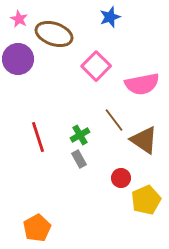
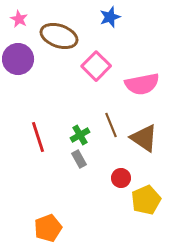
brown ellipse: moved 5 px right, 2 px down
brown line: moved 3 px left, 5 px down; rotated 15 degrees clockwise
brown triangle: moved 2 px up
orange pentagon: moved 11 px right; rotated 8 degrees clockwise
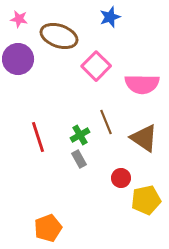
pink star: rotated 18 degrees counterclockwise
pink semicircle: rotated 12 degrees clockwise
brown line: moved 5 px left, 3 px up
yellow pentagon: rotated 12 degrees clockwise
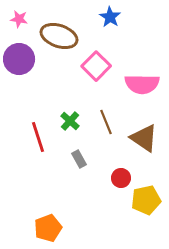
blue star: rotated 20 degrees counterclockwise
purple circle: moved 1 px right
green cross: moved 10 px left, 14 px up; rotated 18 degrees counterclockwise
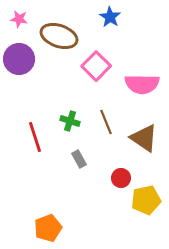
green cross: rotated 24 degrees counterclockwise
red line: moved 3 px left
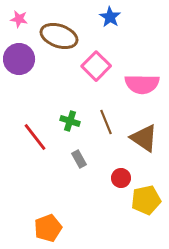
red line: rotated 20 degrees counterclockwise
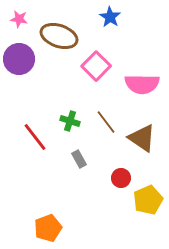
brown line: rotated 15 degrees counterclockwise
brown triangle: moved 2 px left
yellow pentagon: moved 2 px right; rotated 12 degrees counterclockwise
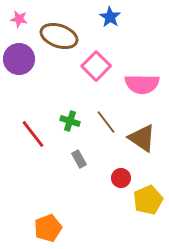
red line: moved 2 px left, 3 px up
